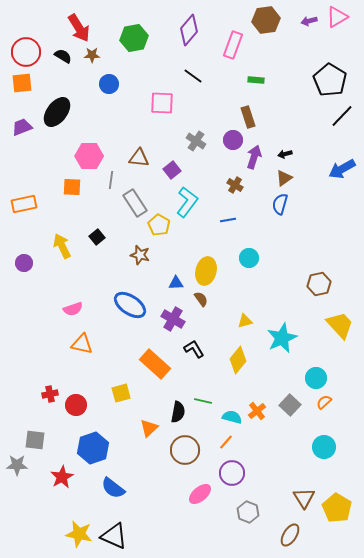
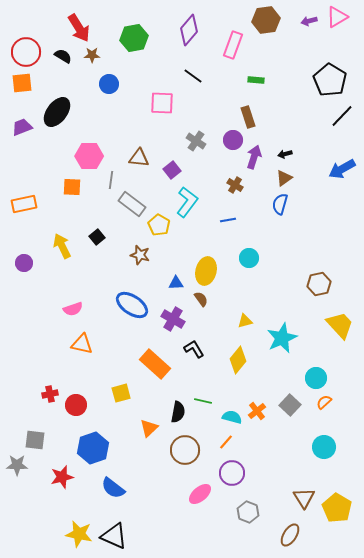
gray rectangle at (135, 203): moved 3 px left, 1 px down; rotated 20 degrees counterclockwise
blue ellipse at (130, 305): moved 2 px right
red star at (62, 477): rotated 15 degrees clockwise
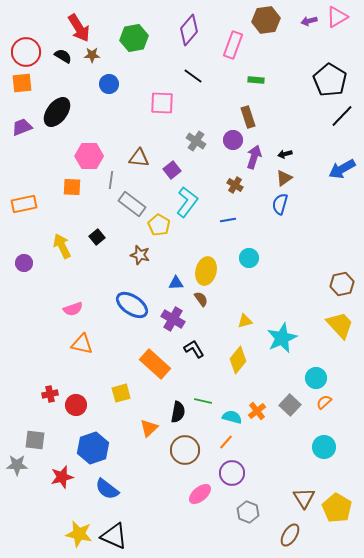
brown hexagon at (319, 284): moved 23 px right
blue semicircle at (113, 488): moved 6 px left, 1 px down
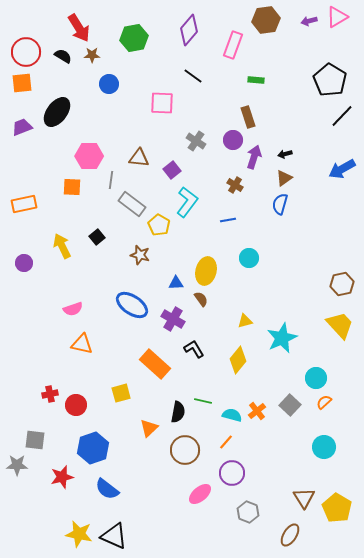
cyan semicircle at (232, 417): moved 2 px up
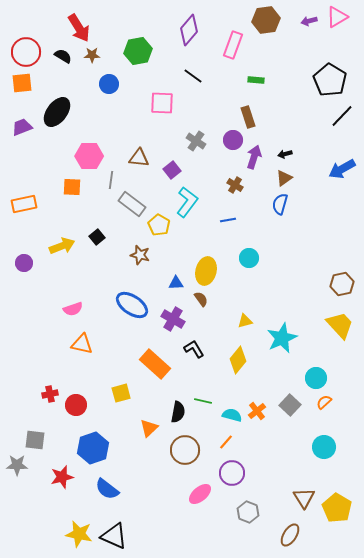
green hexagon at (134, 38): moved 4 px right, 13 px down
yellow arrow at (62, 246): rotated 95 degrees clockwise
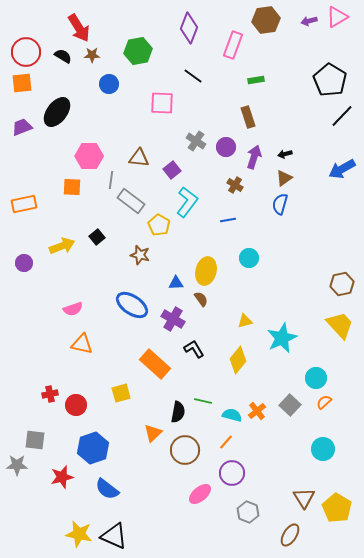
purple diamond at (189, 30): moved 2 px up; rotated 20 degrees counterclockwise
green rectangle at (256, 80): rotated 14 degrees counterclockwise
purple circle at (233, 140): moved 7 px left, 7 px down
gray rectangle at (132, 204): moved 1 px left, 3 px up
orange triangle at (149, 428): moved 4 px right, 5 px down
cyan circle at (324, 447): moved 1 px left, 2 px down
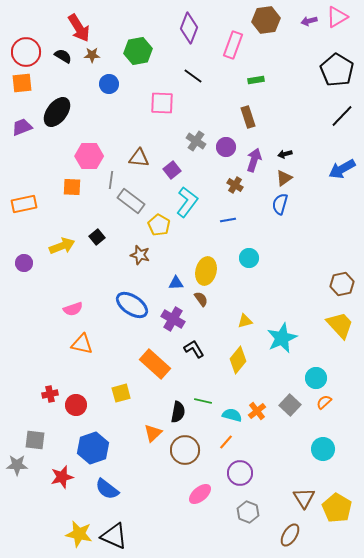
black pentagon at (330, 80): moved 7 px right, 10 px up
purple arrow at (254, 157): moved 3 px down
purple circle at (232, 473): moved 8 px right
